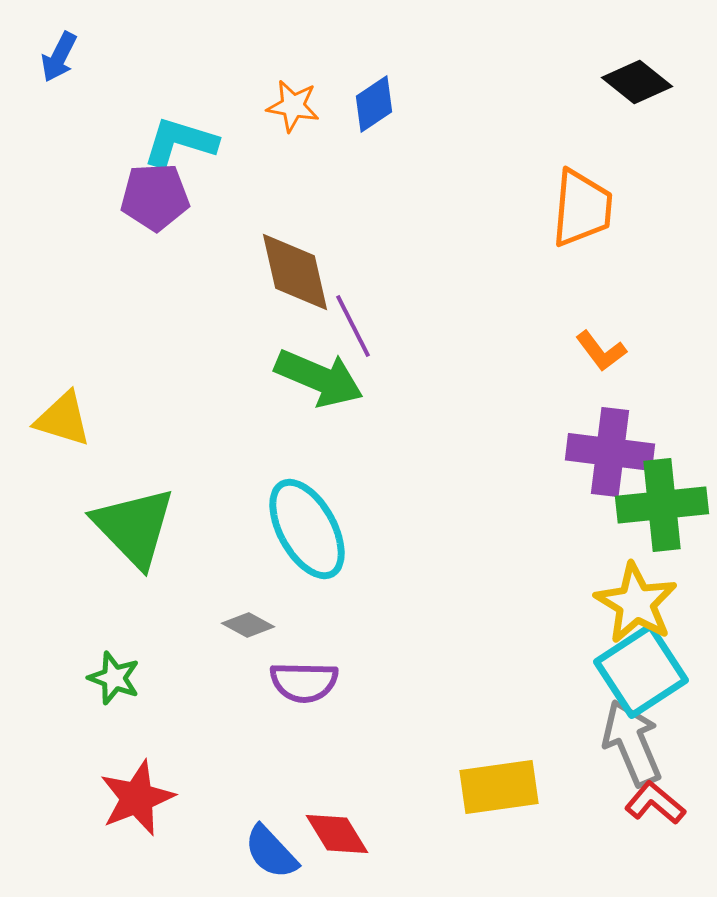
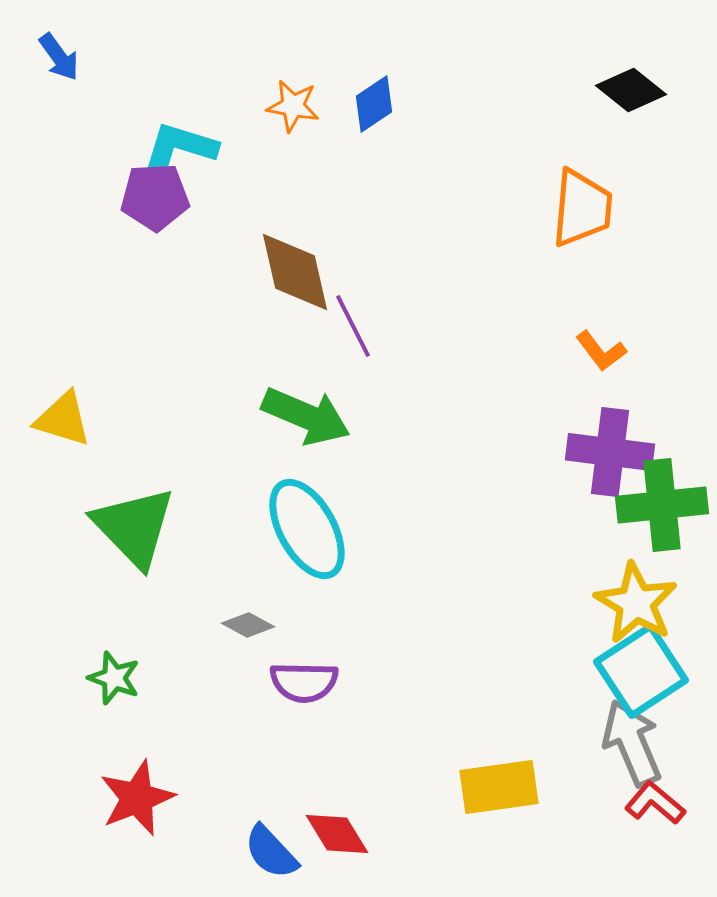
blue arrow: rotated 63 degrees counterclockwise
black diamond: moved 6 px left, 8 px down
cyan L-shape: moved 5 px down
green arrow: moved 13 px left, 38 px down
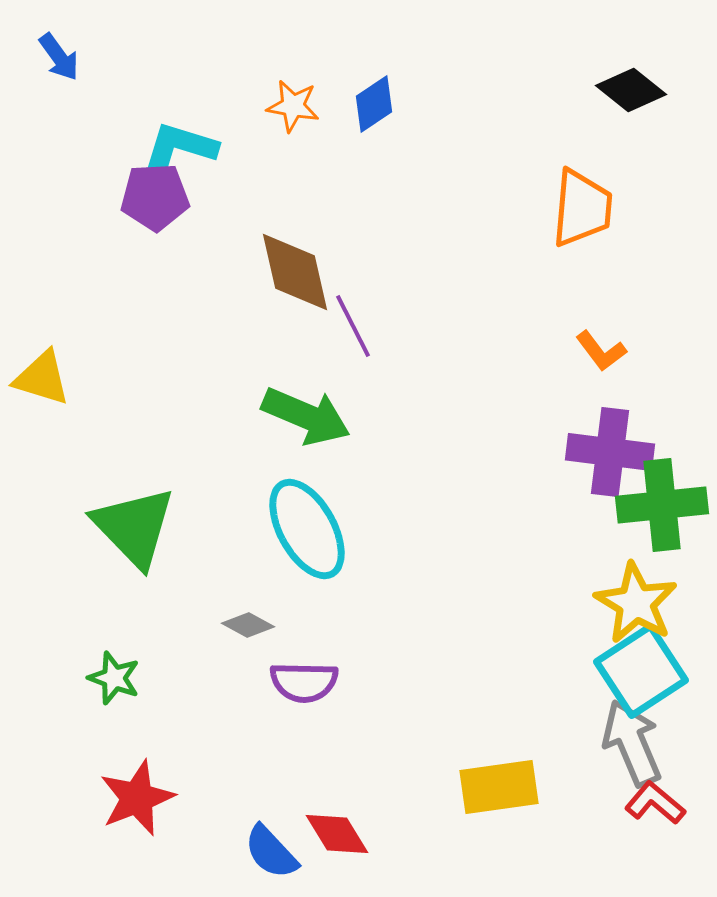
yellow triangle: moved 21 px left, 41 px up
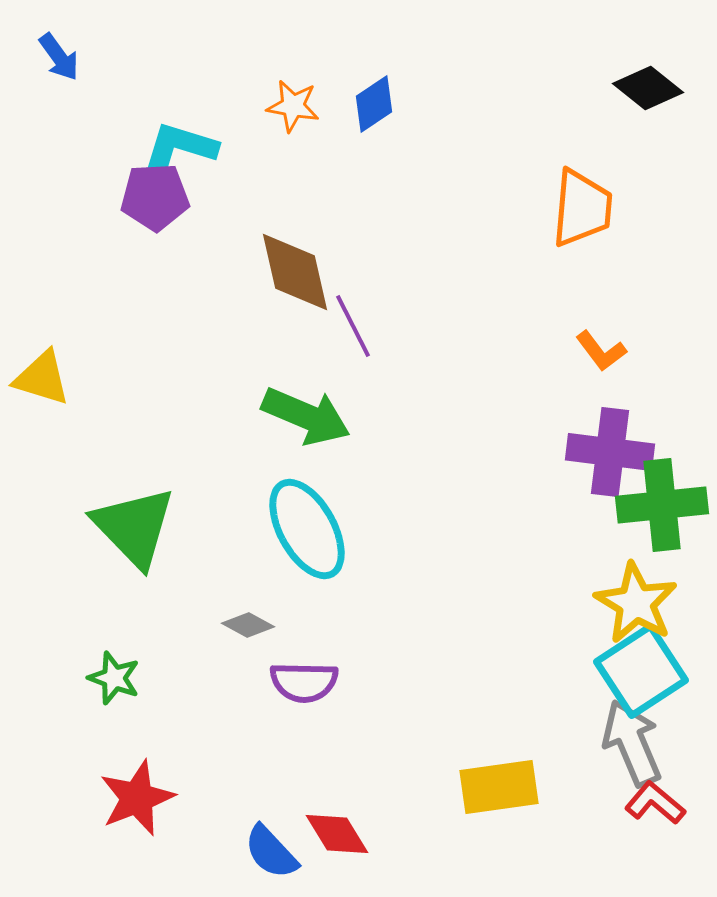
black diamond: moved 17 px right, 2 px up
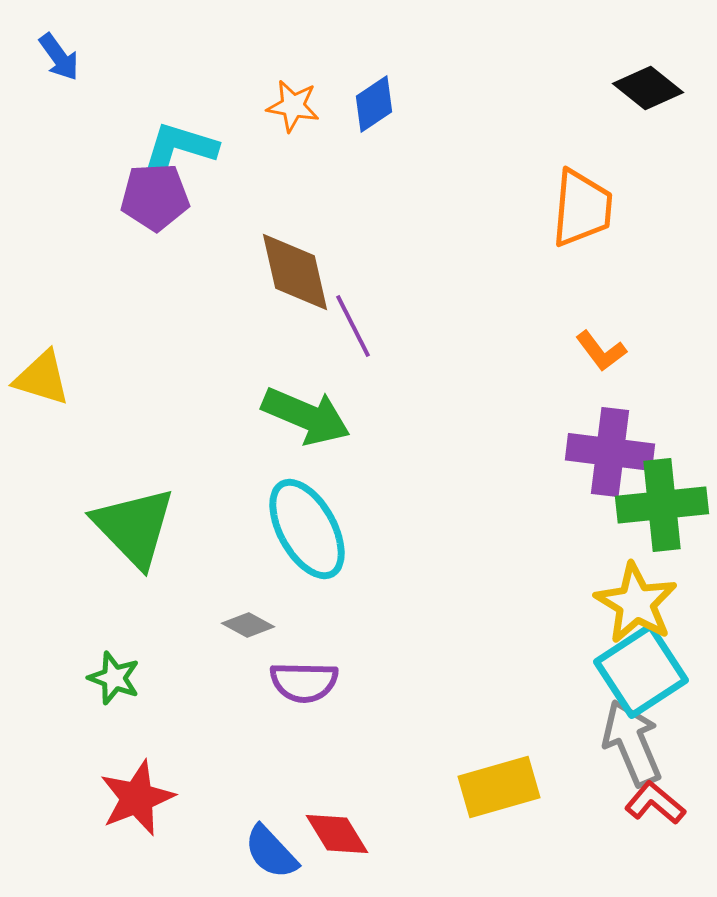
yellow rectangle: rotated 8 degrees counterclockwise
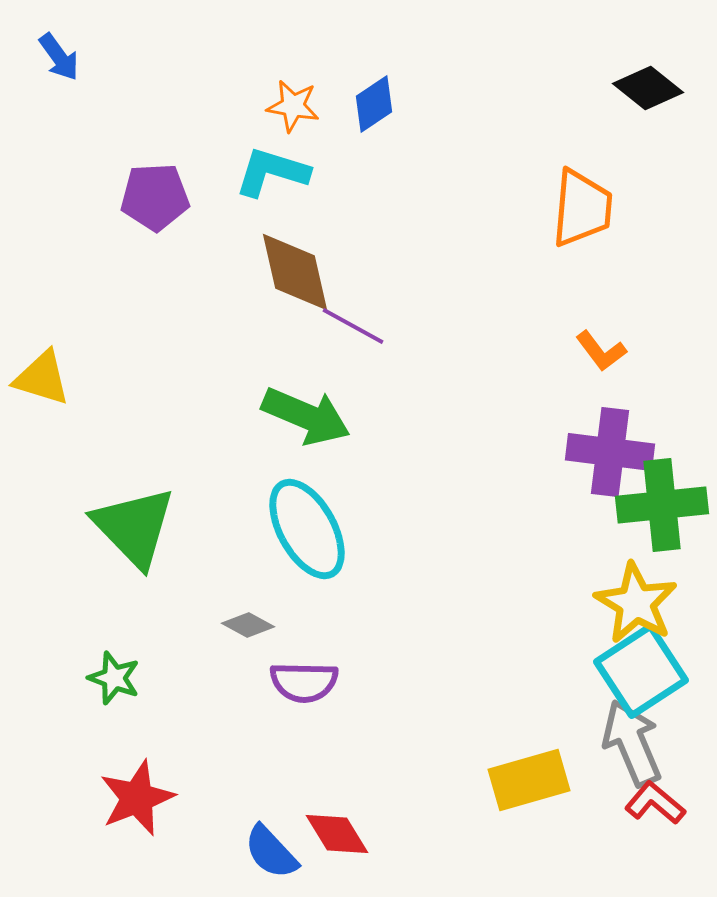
cyan L-shape: moved 92 px right, 25 px down
purple line: rotated 34 degrees counterclockwise
yellow rectangle: moved 30 px right, 7 px up
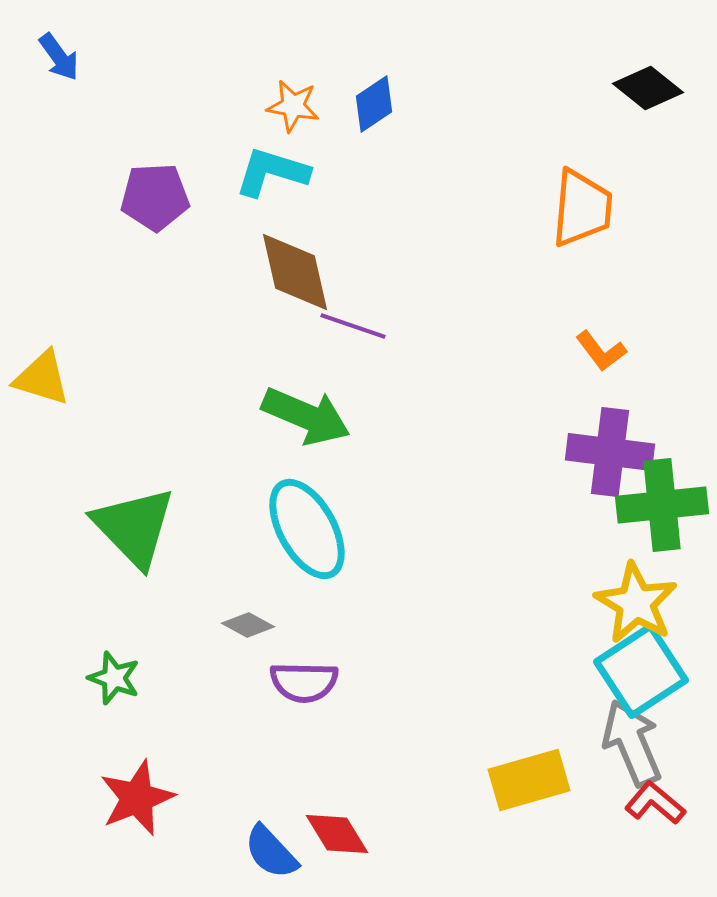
purple line: rotated 10 degrees counterclockwise
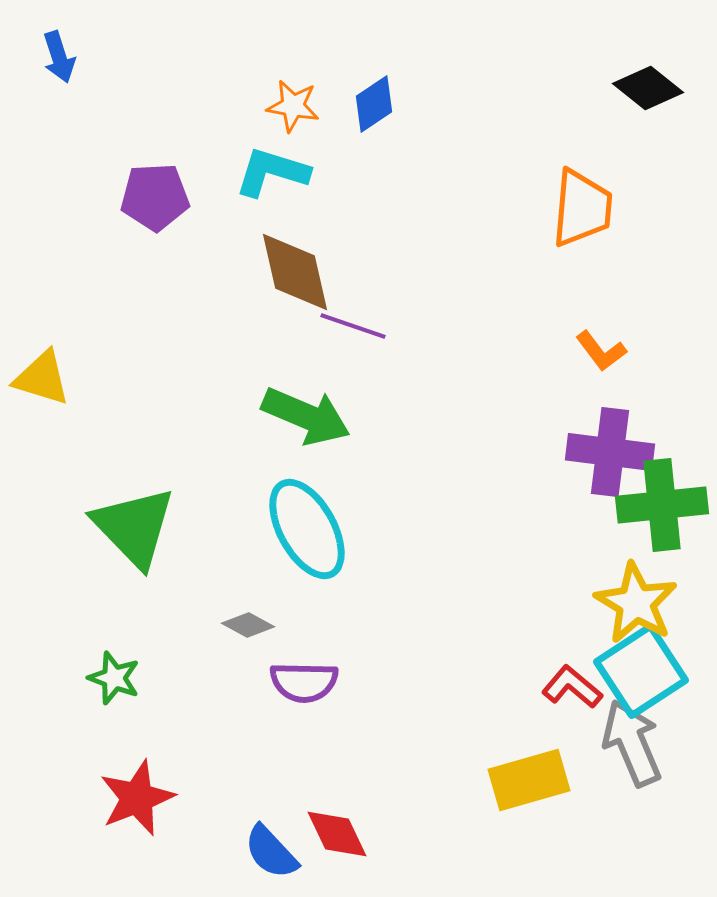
blue arrow: rotated 18 degrees clockwise
red L-shape: moved 83 px left, 116 px up
red diamond: rotated 6 degrees clockwise
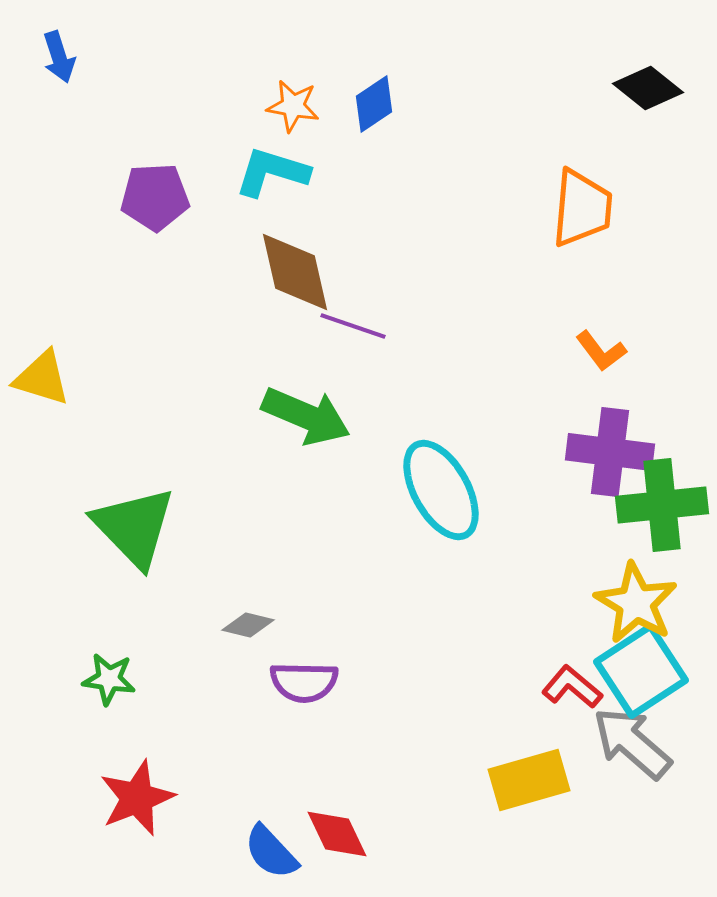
cyan ellipse: moved 134 px right, 39 px up
gray diamond: rotated 15 degrees counterclockwise
green star: moved 5 px left, 1 px down; rotated 12 degrees counterclockwise
gray arrow: rotated 26 degrees counterclockwise
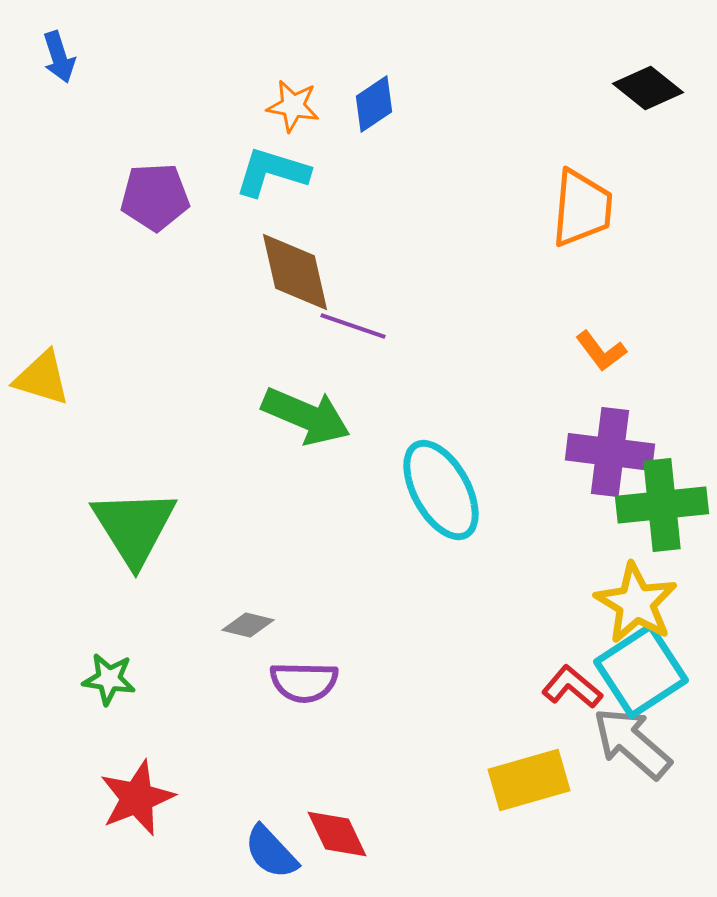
green triangle: rotated 12 degrees clockwise
